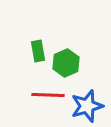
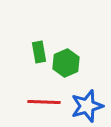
green rectangle: moved 1 px right, 1 px down
red line: moved 4 px left, 7 px down
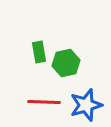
green hexagon: rotated 12 degrees clockwise
blue star: moved 1 px left, 1 px up
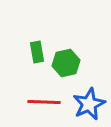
green rectangle: moved 2 px left
blue star: moved 3 px right, 1 px up; rotated 8 degrees counterclockwise
